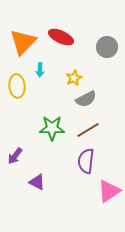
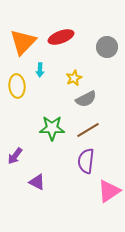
red ellipse: rotated 45 degrees counterclockwise
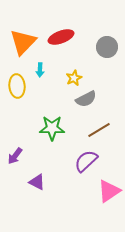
brown line: moved 11 px right
purple semicircle: rotated 40 degrees clockwise
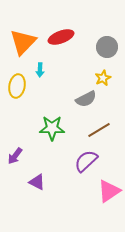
yellow star: moved 29 px right
yellow ellipse: rotated 15 degrees clockwise
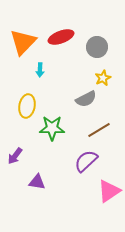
gray circle: moved 10 px left
yellow ellipse: moved 10 px right, 20 px down
purple triangle: rotated 18 degrees counterclockwise
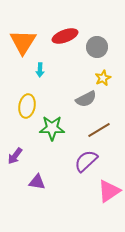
red ellipse: moved 4 px right, 1 px up
orange triangle: rotated 12 degrees counterclockwise
